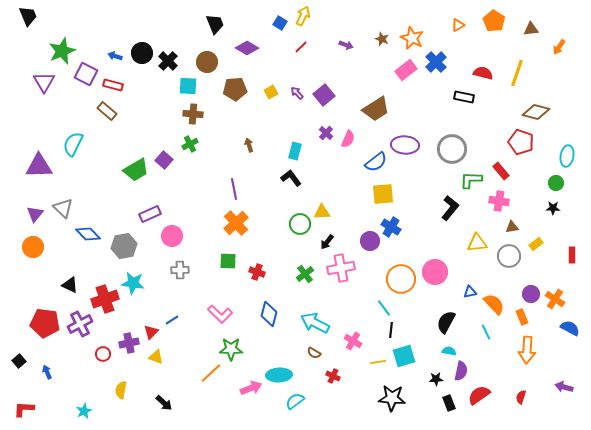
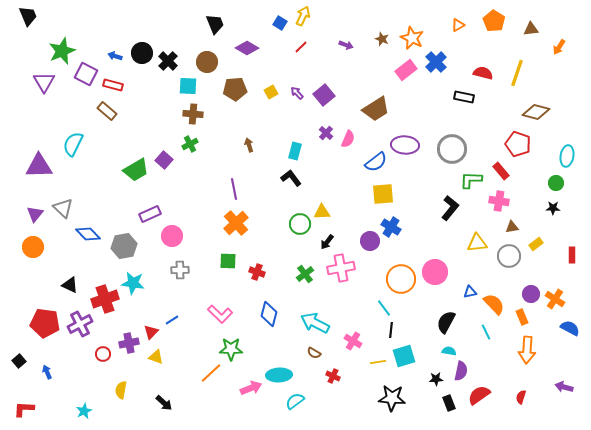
red pentagon at (521, 142): moved 3 px left, 2 px down
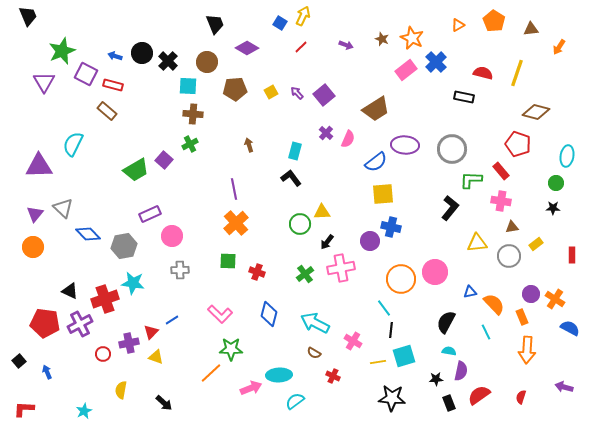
pink cross at (499, 201): moved 2 px right
blue cross at (391, 227): rotated 18 degrees counterclockwise
black triangle at (70, 285): moved 6 px down
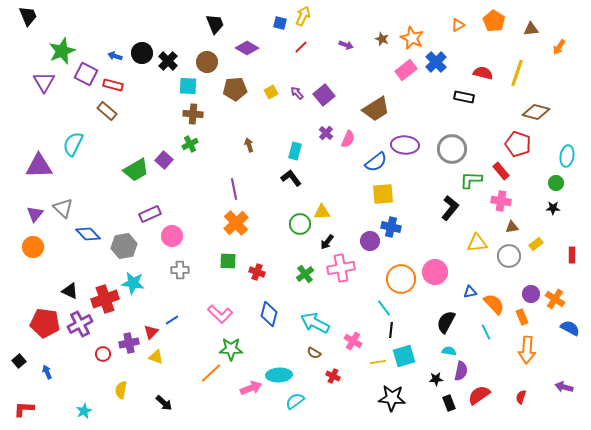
blue square at (280, 23): rotated 16 degrees counterclockwise
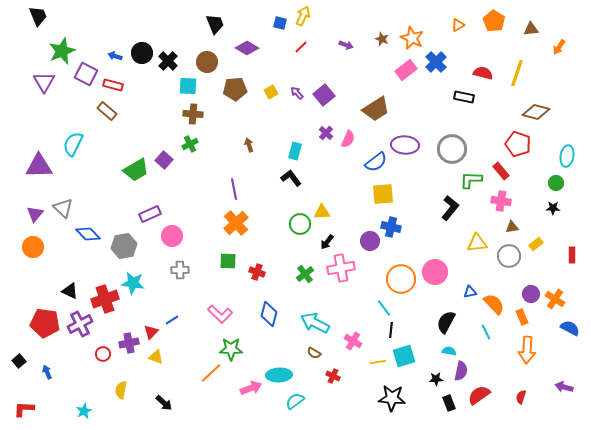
black trapezoid at (28, 16): moved 10 px right
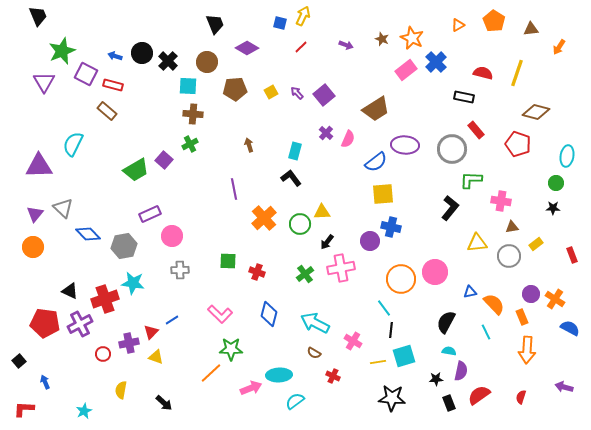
red rectangle at (501, 171): moved 25 px left, 41 px up
orange cross at (236, 223): moved 28 px right, 5 px up
red rectangle at (572, 255): rotated 21 degrees counterclockwise
blue arrow at (47, 372): moved 2 px left, 10 px down
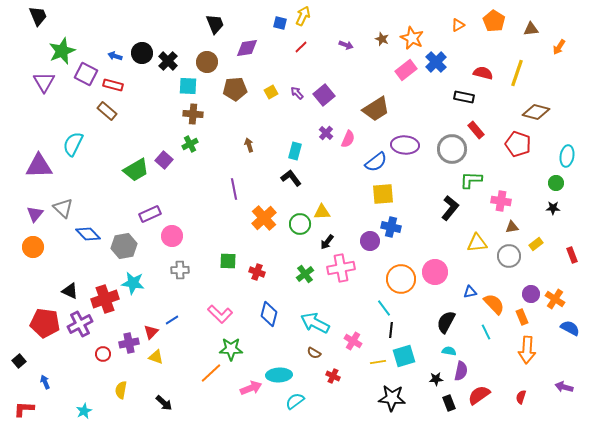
purple diamond at (247, 48): rotated 40 degrees counterclockwise
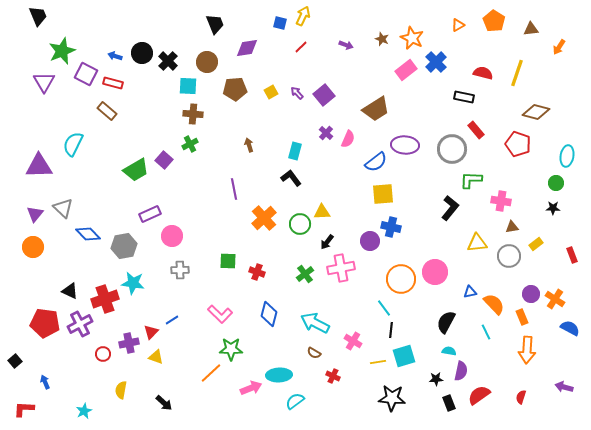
red rectangle at (113, 85): moved 2 px up
black square at (19, 361): moved 4 px left
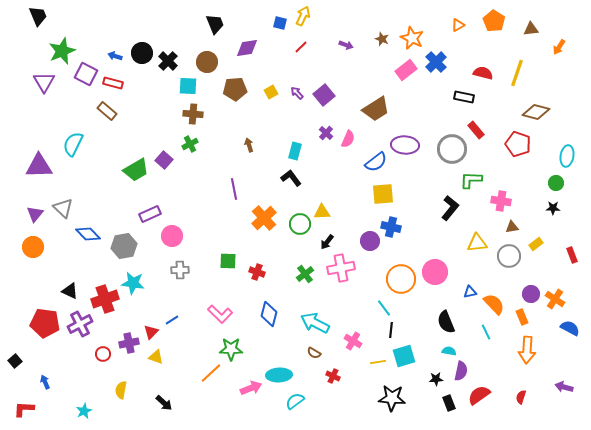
black semicircle at (446, 322): rotated 50 degrees counterclockwise
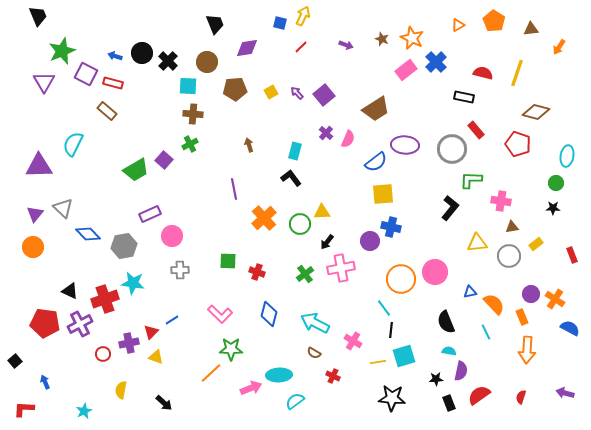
purple arrow at (564, 387): moved 1 px right, 6 px down
